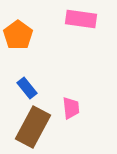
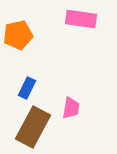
orange pentagon: rotated 24 degrees clockwise
blue rectangle: rotated 65 degrees clockwise
pink trapezoid: rotated 15 degrees clockwise
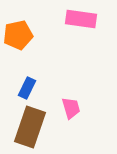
pink trapezoid: rotated 25 degrees counterclockwise
brown rectangle: moved 3 px left; rotated 9 degrees counterclockwise
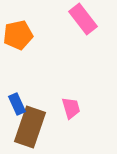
pink rectangle: moved 2 px right; rotated 44 degrees clockwise
blue rectangle: moved 10 px left, 16 px down; rotated 50 degrees counterclockwise
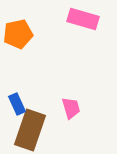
pink rectangle: rotated 36 degrees counterclockwise
orange pentagon: moved 1 px up
brown rectangle: moved 3 px down
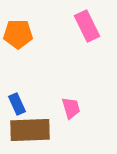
pink rectangle: moved 4 px right, 7 px down; rotated 48 degrees clockwise
orange pentagon: rotated 12 degrees clockwise
brown rectangle: rotated 69 degrees clockwise
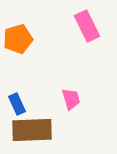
orange pentagon: moved 5 px down; rotated 16 degrees counterclockwise
pink trapezoid: moved 9 px up
brown rectangle: moved 2 px right
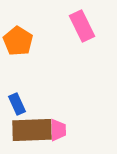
pink rectangle: moved 5 px left
orange pentagon: moved 2 px down; rotated 24 degrees counterclockwise
pink trapezoid: moved 13 px left, 31 px down; rotated 15 degrees clockwise
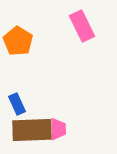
pink trapezoid: moved 1 px up
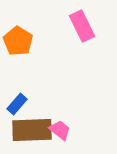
blue rectangle: rotated 65 degrees clockwise
pink trapezoid: moved 2 px right, 1 px down; rotated 50 degrees counterclockwise
